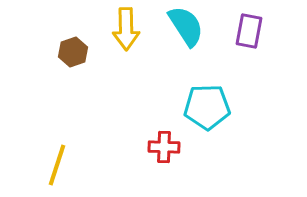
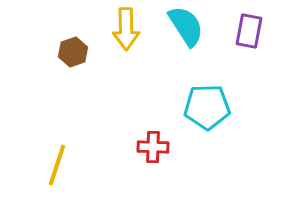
red cross: moved 11 px left
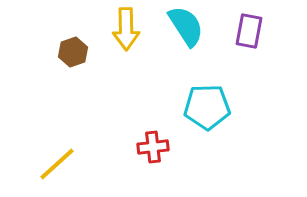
red cross: rotated 8 degrees counterclockwise
yellow line: moved 1 px up; rotated 30 degrees clockwise
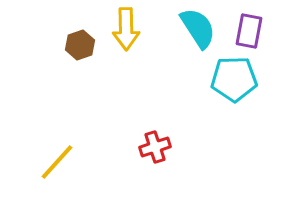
cyan semicircle: moved 12 px right, 2 px down
brown hexagon: moved 7 px right, 7 px up
cyan pentagon: moved 27 px right, 28 px up
red cross: moved 2 px right; rotated 12 degrees counterclockwise
yellow line: moved 2 px up; rotated 6 degrees counterclockwise
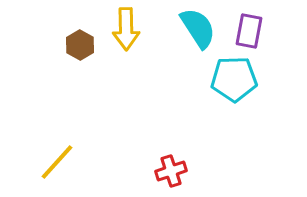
brown hexagon: rotated 12 degrees counterclockwise
red cross: moved 16 px right, 24 px down
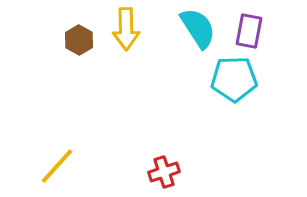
brown hexagon: moved 1 px left, 5 px up
yellow line: moved 4 px down
red cross: moved 7 px left, 1 px down
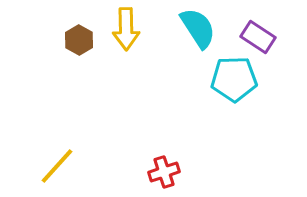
purple rectangle: moved 9 px right, 6 px down; rotated 68 degrees counterclockwise
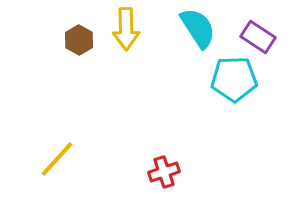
yellow line: moved 7 px up
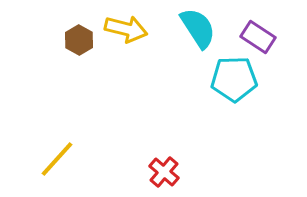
yellow arrow: rotated 75 degrees counterclockwise
red cross: rotated 32 degrees counterclockwise
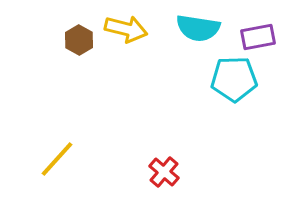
cyan semicircle: rotated 132 degrees clockwise
purple rectangle: rotated 44 degrees counterclockwise
